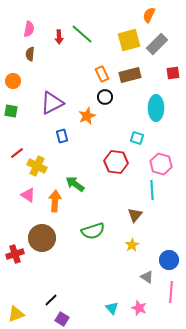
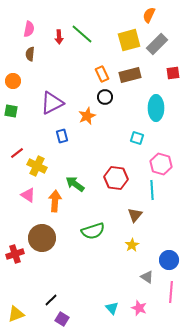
red hexagon: moved 16 px down
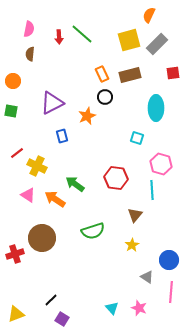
orange arrow: moved 2 px up; rotated 60 degrees counterclockwise
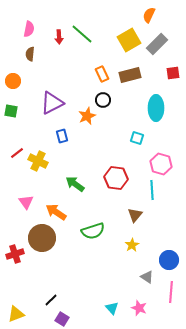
yellow square: rotated 15 degrees counterclockwise
black circle: moved 2 px left, 3 px down
yellow cross: moved 1 px right, 5 px up
pink triangle: moved 2 px left, 7 px down; rotated 21 degrees clockwise
orange arrow: moved 1 px right, 13 px down
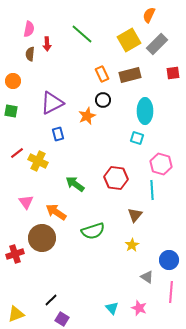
red arrow: moved 12 px left, 7 px down
cyan ellipse: moved 11 px left, 3 px down
blue rectangle: moved 4 px left, 2 px up
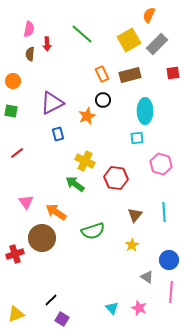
cyan square: rotated 24 degrees counterclockwise
yellow cross: moved 47 px right
cyan line: moved 12 px right, 22 px down
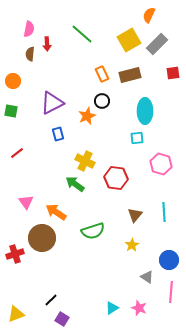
black circle: moved 1 px left, 1 px down
cyan triangle: rotated 40 degrees clockwise
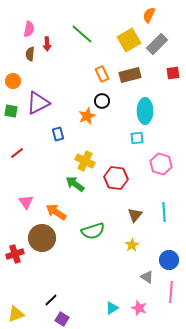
purple triangle: moved 14 px left
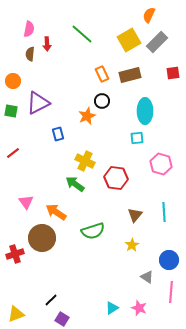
gray rectangle: moved 2 px up
red line: moved 4 px left
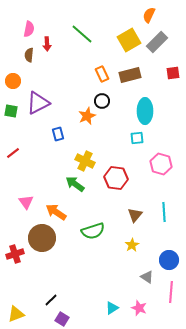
brown semicircle: moved 1 px left, 1 px down
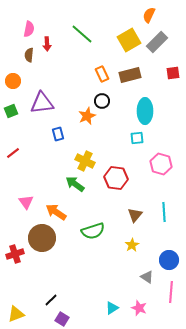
purple triangle: moved 4 px right; rotated 20 degrees clockwise
green square: rotated 32 degrees counterclockwise
